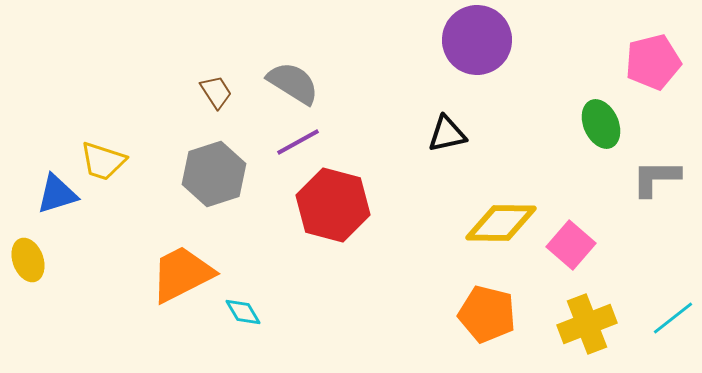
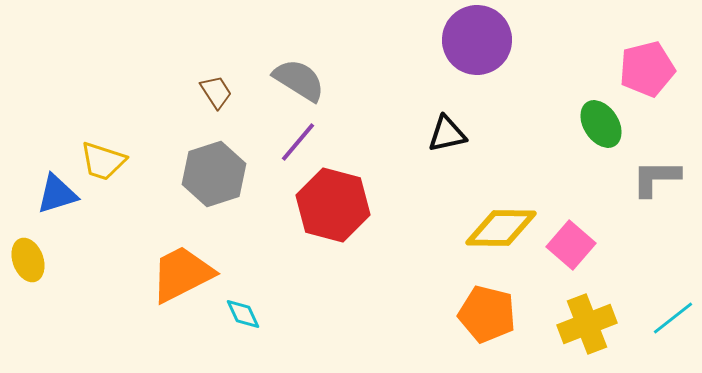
pink pentagon: moved 6 px left, 7 px down
gray semicircle: moved 6 px right, 3 px up
green ellipse: rotated 9 degrees counterclockwise
purple line: rotated 21 degrees counterclockwise
yellow diamond: moved 5 px down
cyan diamond: moved 2 px down; rotated 6 degrees clockwise
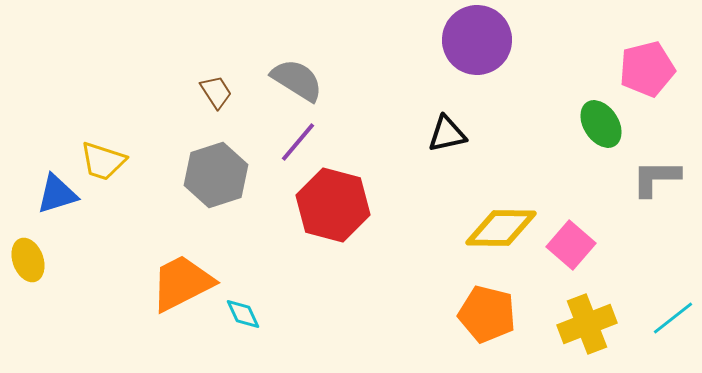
gray semicircle: moved 2 px left
gray hexagon: moved 2 px right, 1 px down
orange trapezoid: moved 9 px down
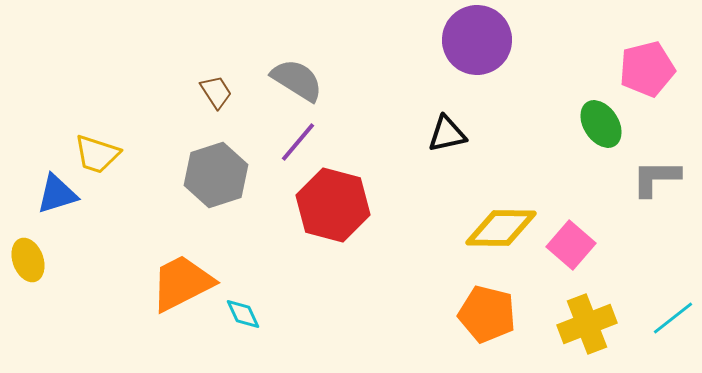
yellow trapezoid: moved 6 px left, 7 px up
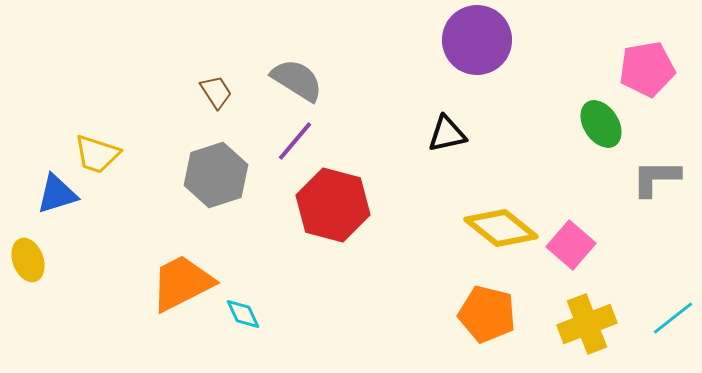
pink pentagon: rotated 4 degrees clockwise
purple line: moved 3 px left, 1 px up
yellow diamond: rotated 38 degrees clockwise
